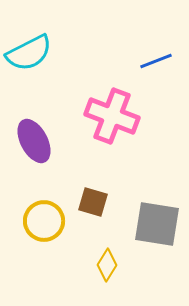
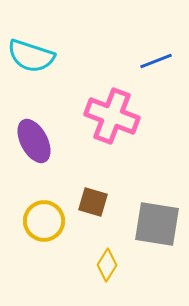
cyan semicircle: moved 2 px right, 3 px down; rotated 45 degrees clockwise
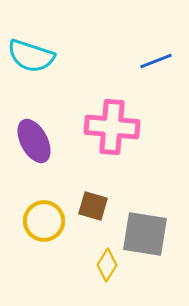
pink cross: moved 11 px down; rotated 16 degrees counterclockwise
brown square: moved 4 px down
gray square: moved 12 px left, 10 px down
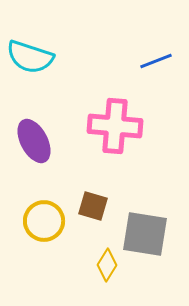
cyan semicircle: moved 1 px left, 1 px down
pink cross: moved 3 px right, 1 px up
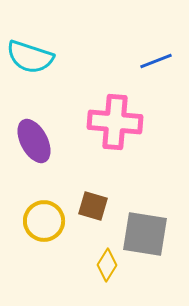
pink cross: moved 4 px up
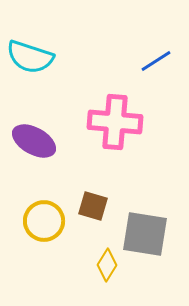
blue line: rotated 12 degrees counterclockwise
purple ellipse: rotated 33 degrees counterclockwise
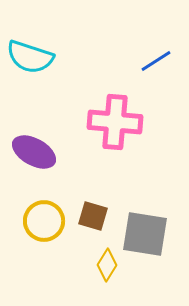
purple ellipse: moved 11 px down
brown square: moved 10 px down
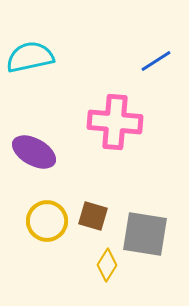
cyan semicircle: rotated 150 degrees clockwise
yellow circle: moved 3 px right
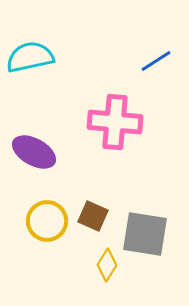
brown square: rotated 8 degrees clockwise
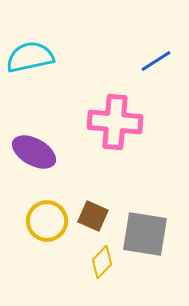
yellow diamond: moved 5 px left, 3 px up; rotated 12 degrees clockwise
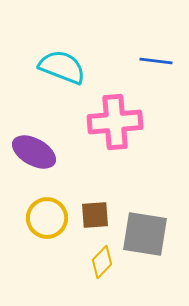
cyan semicircle: moved 32 px right, 10 px down; rotated 33 degrees clockwise
blue line: rotated 40 degrees clockwise
pink cross: rotated 10 degrees counterclockwise
brown square: moved 2 px right, 1 px up; rotated 28 degrees counterclockwise
yellow circle: moved 3 px up
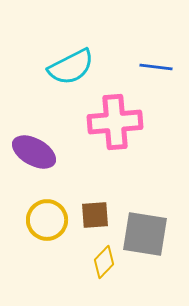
blue line: moved 6 px down
cyan semicircle: moved 9 px right; rotated 132 degrees clockwise
yellow circle: moved 2 px down
yellow diamond: moved 2 px right
